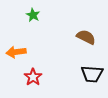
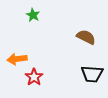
orange arrow: moved 1 px right, 7 px down
red star: moved 1 px right
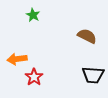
brown semicircle: moved 1 px right, 1 px up
black trapezoid: moved 1 px right, 1 px down
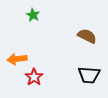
black trapezoid: moved 4 px left
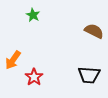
brown semicircle: moved 7 px right, 5 px up
orange arrow: moved 4 px left, 1 px down; rotated 48 degrees counterclockwise
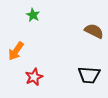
orange arrow: moved 3 px right, 9 px up
red star: rotated 12 degrees clockwise
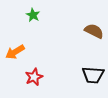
orange arrow: moved 1 px left, 1 px down; rotated 24 degrees clockwise
black trapezoid: moved 4 px right
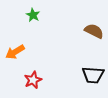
red star: moved 1 px left, 3 px down
